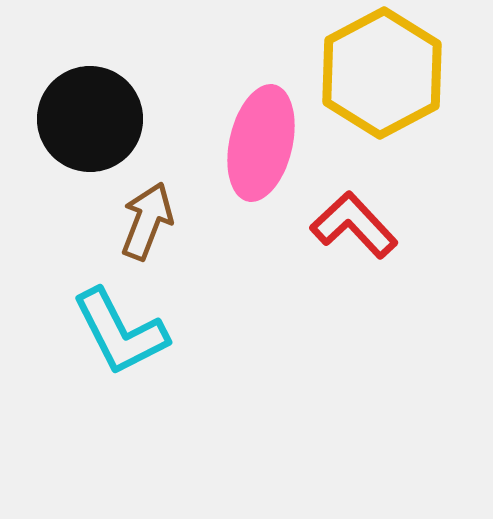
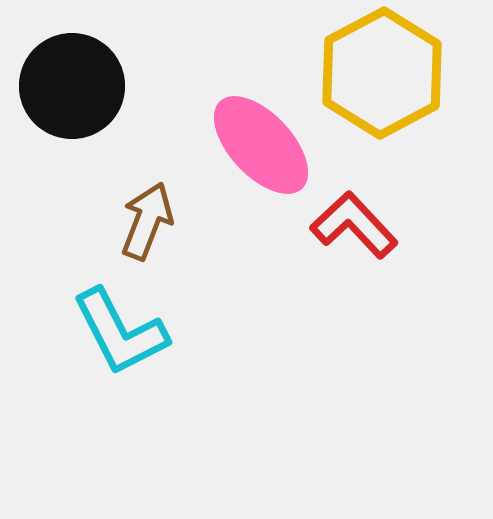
black circle: moved 18 px left, 33 px up
pink ellipse: moved 2 px down; rotated 56 degrees counterclockwise
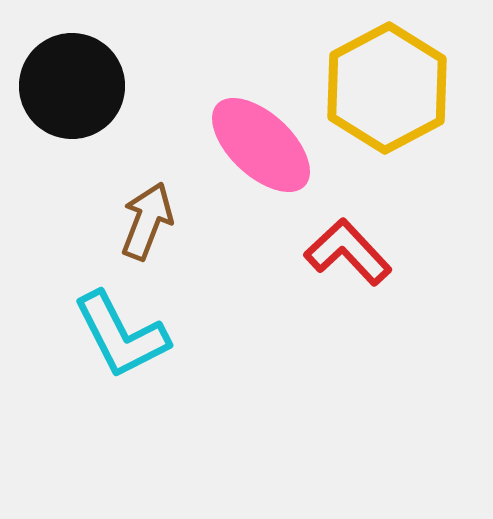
yellow hexagon: moved 5 px right, 15 px down
pink ellipse: rotated 4 degrees counterclockwise
red L-shape: moved 6 px left, 27 px down
cyan L-shape: moved 1 px right, 3 px down
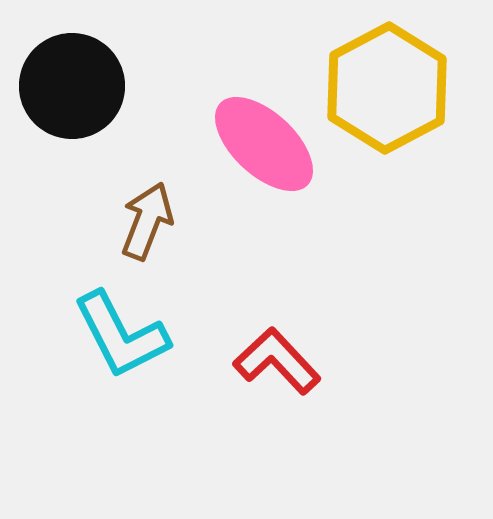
pink ellipse: moved 3 px right, 1 px up
red L-shape: moved 71 px left, 109 px down
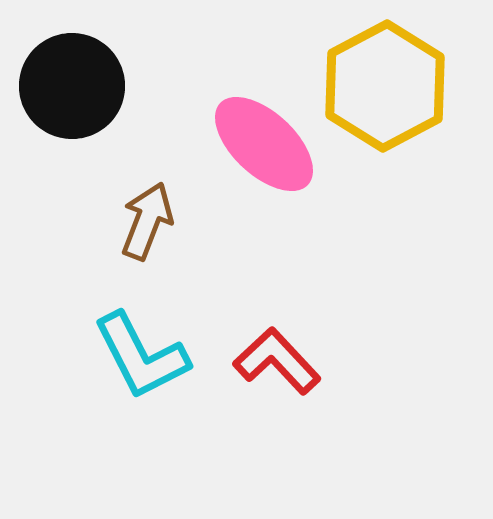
yellow hexagon: moved 2 px left, 2 px up
cyan L-shape: moved 20 px right, 21 px down
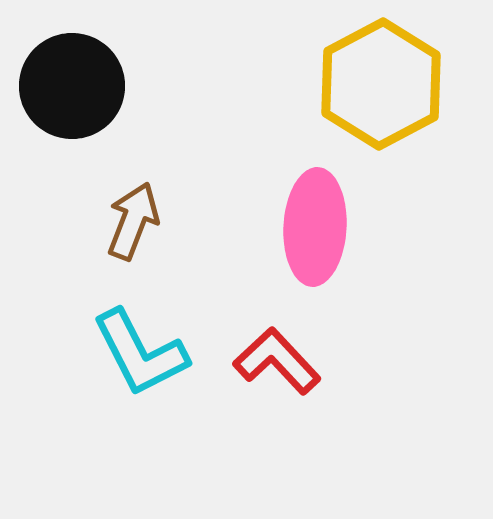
yellow hexagon: moved 4 px left, 2 px up
pink ellipse: moved 51 px right, 83 px down; rotated 50 degrees clockwise
brown arrow: moved 14 px left
cyan L-shape: moved 1 px left, 3 px up
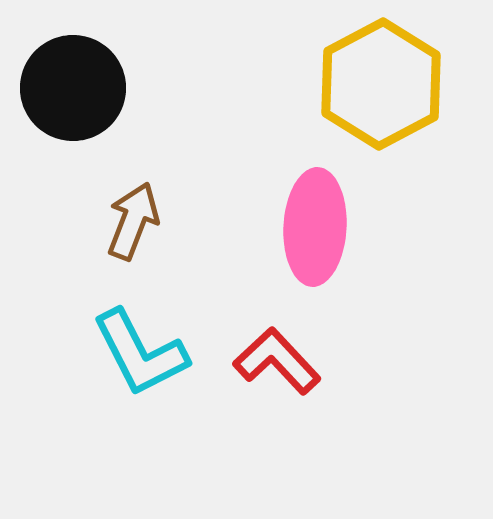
black circle: moved 1 px right, 2 px down
